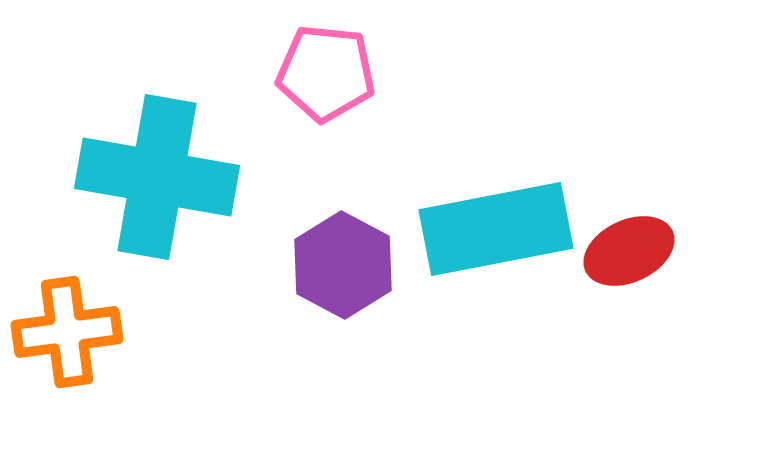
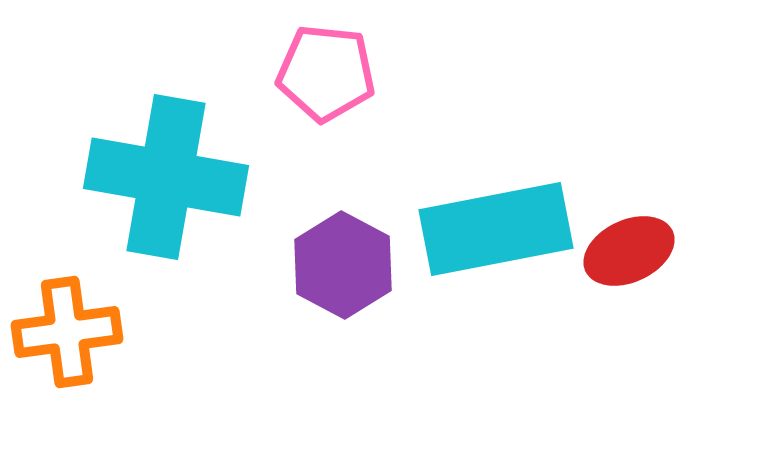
cyan cross: moved 9 px right
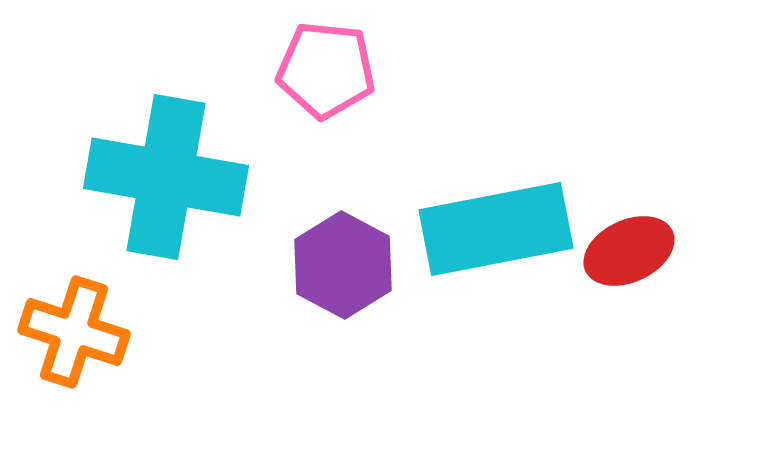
pink pentagon: moved 3 px up
orange cross: moved 7 px right; rotated 26 degrees clockwise
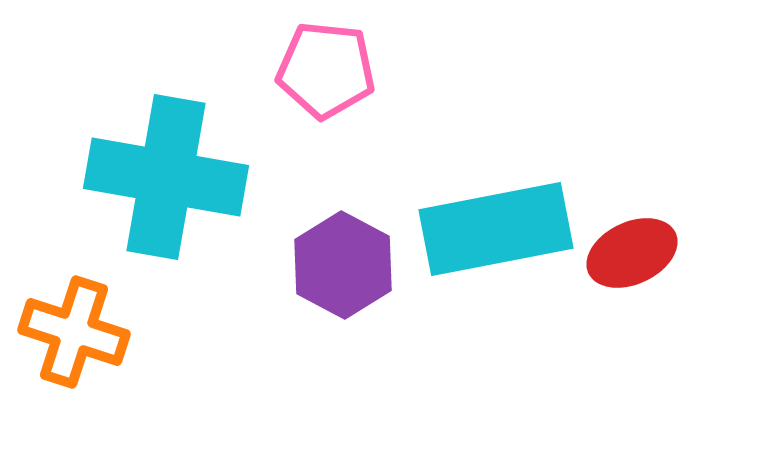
red ellipse: moved 3 px right, 2 px down
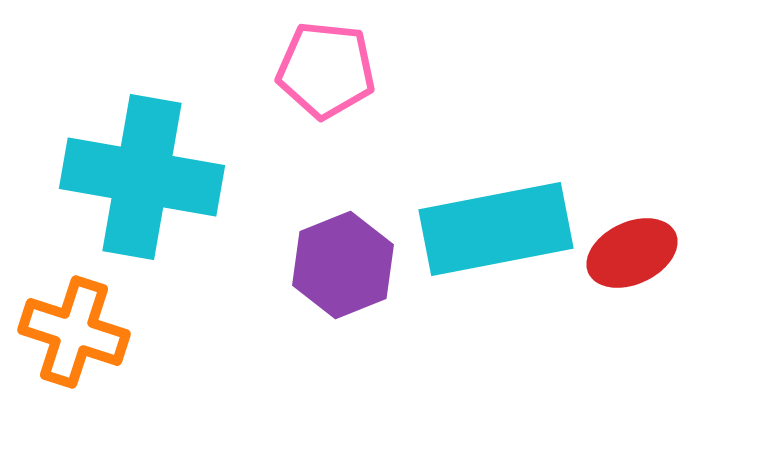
cyan cross: moved 24 px left
purple hexagon: rotated 10 degrees clockwise
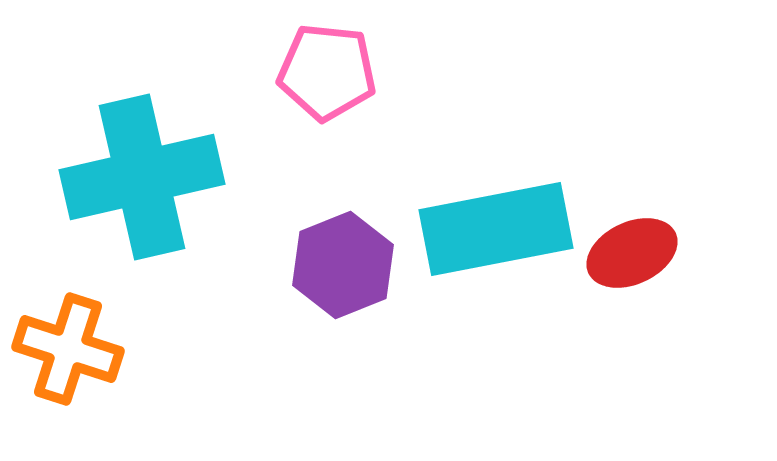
pink pentagon: moved 1 px right, 2 px down
cyan cross: rotated 23 degrees counterclockwise
orange cross: moved 6 px left, 17 px down
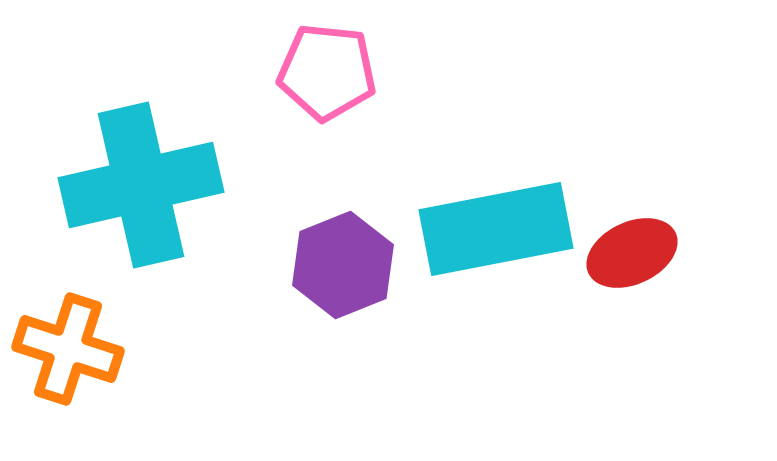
cyan cross: moved 1 px left, 8 px down
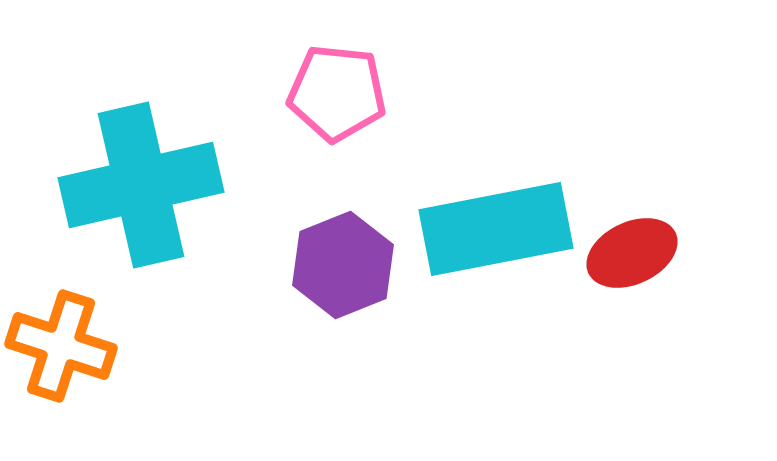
pink pentagon: moved 10 px right, 21 px down
orange cross: moved 7 px left, 3 px up
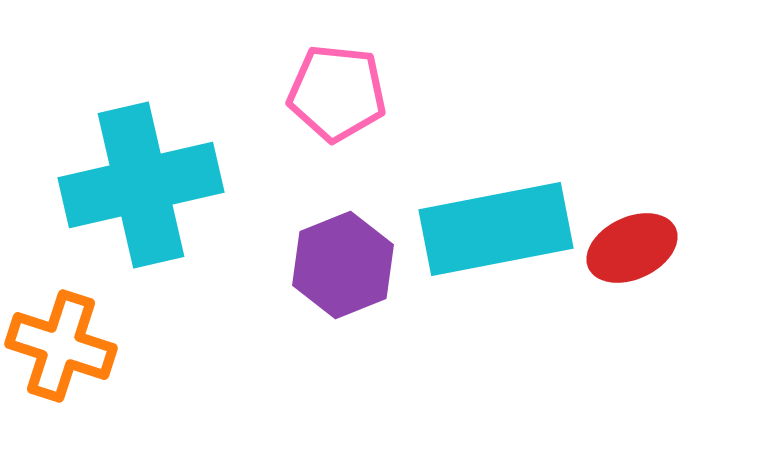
red ellipse: moved 5 px up
